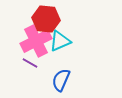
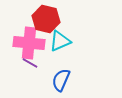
red hexagon: rotated 8 degrees clockwise
pink cross: moved 7 px left, 2 px down; rotated 32 degrees clockwise
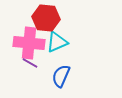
red hexagon: moved 1 px up; rotated 8 degrees counterclockwise
cyan triangle: moved 3 px left, 1 px down
blue semicircle: moved 4 px up
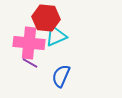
cyan triangle: moved 1 px left, 6 px up
